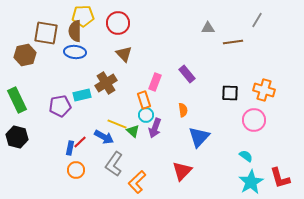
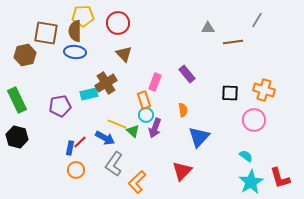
cyan rectangle: moved 7 px right, 1 px up
blue arrow: moved 1 px right, 1 px down
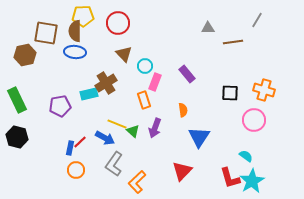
cyan circle: moved 1 px left, 49 px up
blue triangle: rotated 10 degrees counterclockwise
red L-shape: moved 50 px left
cyan star: moved 1 px right, 1 px up
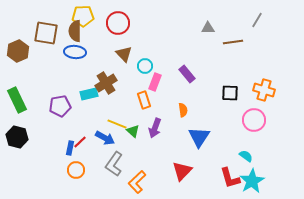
brown hexagon: moved 7 px left, 4 px up; rotated 10 degrees counterclockwise
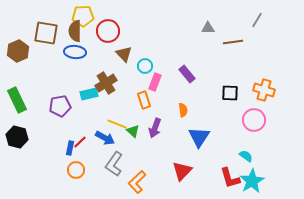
red circle: moved 10 px left, 8 px down
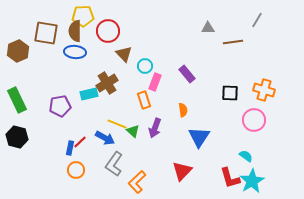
brown cross: moved 1 px right
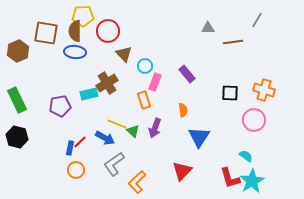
gray L-shape: rotated 20 degrees clockwise
